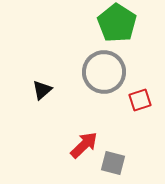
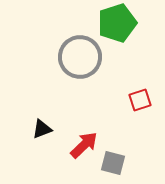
green pentagon: rotated 21 degrees clockwise
gray circle: moved 24 px left, 15 px up
black triangle: moved 39 px down; rotated 20 degrees clockwise
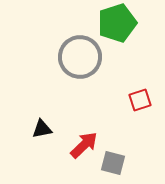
black triangle: rotated 10 degrees clockwise
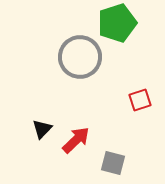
black triangle: rotated 35 degrees counterclockwise
red arrow: moved 8 px left, 5 px up
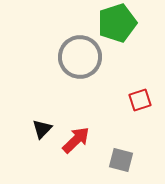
gray square: moved 8 px right, 3 px up
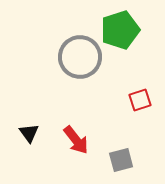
green pentagon: moved 3 px right, 7 px down
black triangle: moved 13 px left, 4 px down; rotated 20 degrees counterclockwise
red arrow: rotated 96 degrees clockwise
gray square: rotated 30 degrees counterclockwise
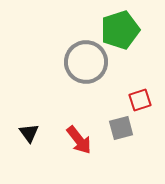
gray circle: moved 6 px right, 5 px down
red arrow: moved 3 px right
gray square: moved 32 px up
